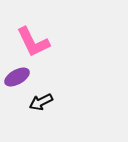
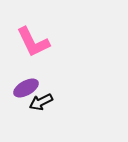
purple ellipse: moved 9 px right, 11 px down
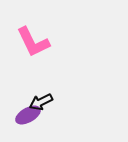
purple ellipse: moved 2 px right, 27 px down
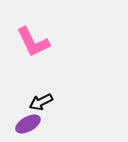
purple ellipse: moved 9 px down
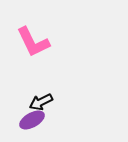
purple ellipse: moved 4 px right, 4 px up
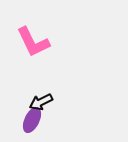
purple ellipse: rotated 35 degrees counterclockwise
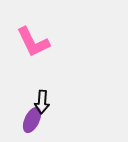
black arrow: moved 1 px right; rotated 60 degrees counterclockwise
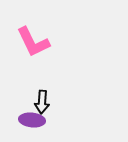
purple ellipse: rotated 70 degrees clockwise
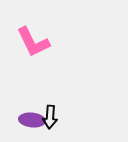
black arrow: moved 8 px right, 15 px down
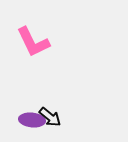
black arrow: rotated 55 degrees counterclockwise
